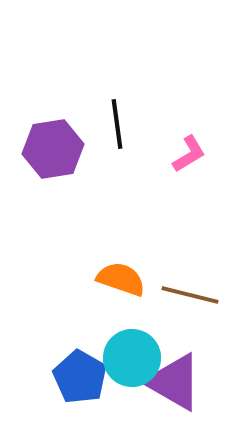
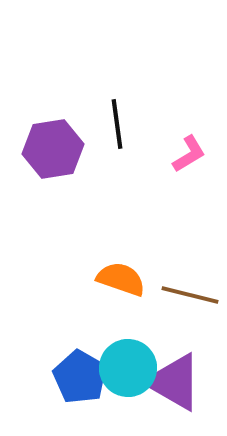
cyan circle: moved 4 px left, 10 px down
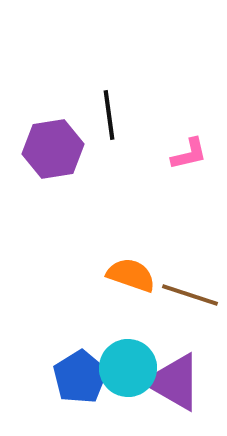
black line: moved 8 px left, 9 px up
pink L-shape: rotated 18 degrees clockwise
orange semicircle: moved 10 px right, 4 px up
brown line: rotated 4 degrees clockwise
blue pentagon: rotated 10 degrees clockwise
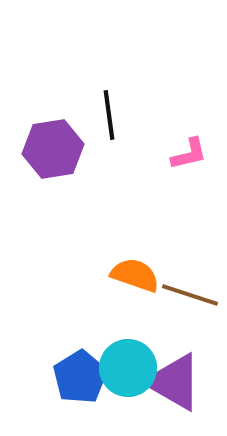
orange semicircle: moved 4 px right
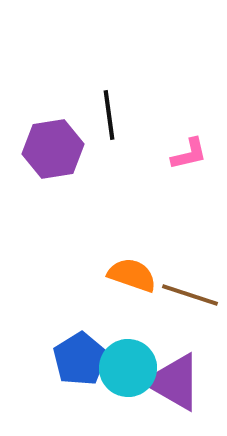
orange semicircle: moved 3 px left
blue pentagon: moved 18 px up
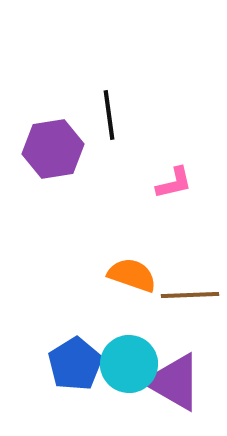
pink L-shape: moved 15 px left, 29 px down
brown line: rotated 20 degrees counterclockwise
blue pentagon: moved 5 px left, 5 px down
cyan circle: moved 1 px right, 4 px up
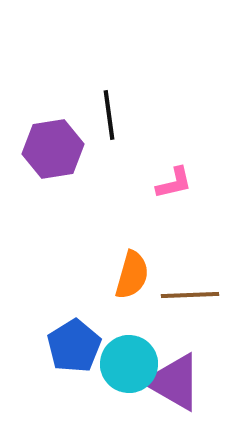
orange semicircle: rotated 87 degrees clockwise
blue pentagon: moved 1 px left, 18 px up
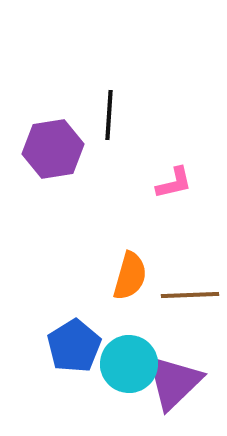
black line: rotated 12 degrees clockwise
orange semicircle: moved 2 px left, 1 px down
purple triangle: rotated 46 degrees clockwise
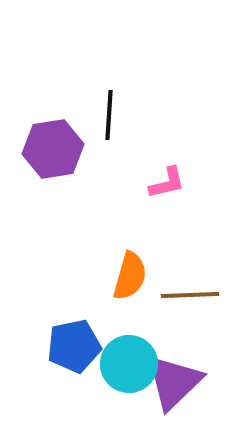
pink L-shape: moved 7 px left
blue pentagon: rotated 20 degrees clockwise
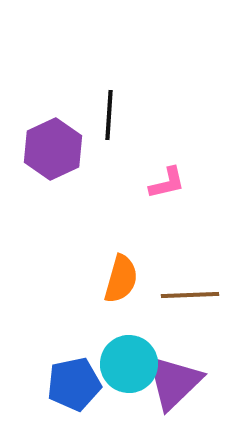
purple hexagon: rotated 16 degrees counterclockwise
orange semicircle: moved 9 px left, 3 px down
blue pentagon: moved 38 px down
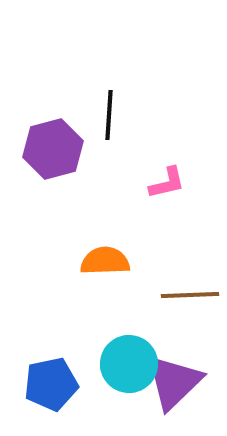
purple hexagon: rotated 10 degrees clockwise
orange semicircle: moved 16 px left, 18 px up; rotated 108 degrees counterclockwise
blue pentagon: moved 23 px left
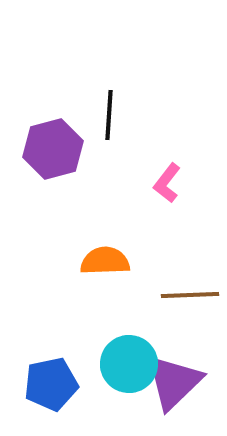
pink L-shape: rotated 141 degrees clockwise
